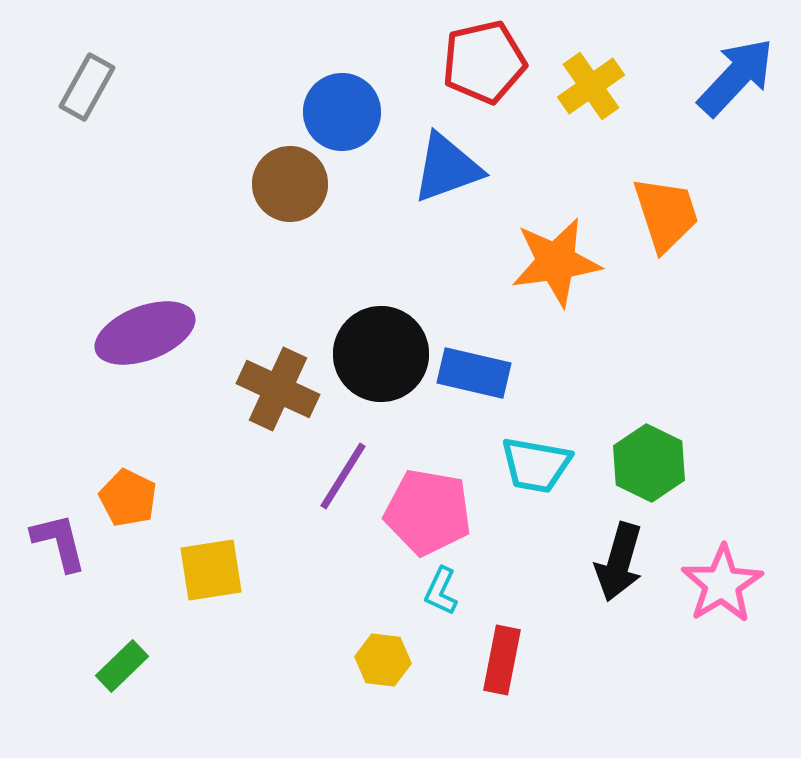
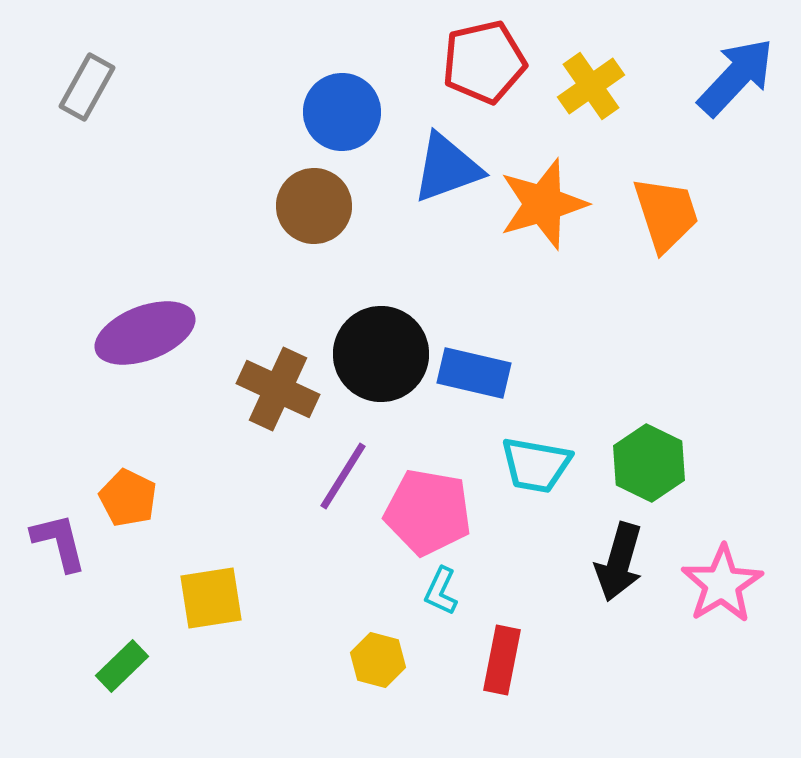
brown circle: moved 24 px right, 22 px down
orange star: moved 13 px left, 58 px up; rotated 8 degrees counterclockwise
yellow square: moved 28 px down
yellow hexagon: moved 5 px left; rotated 8 degrees clockwise
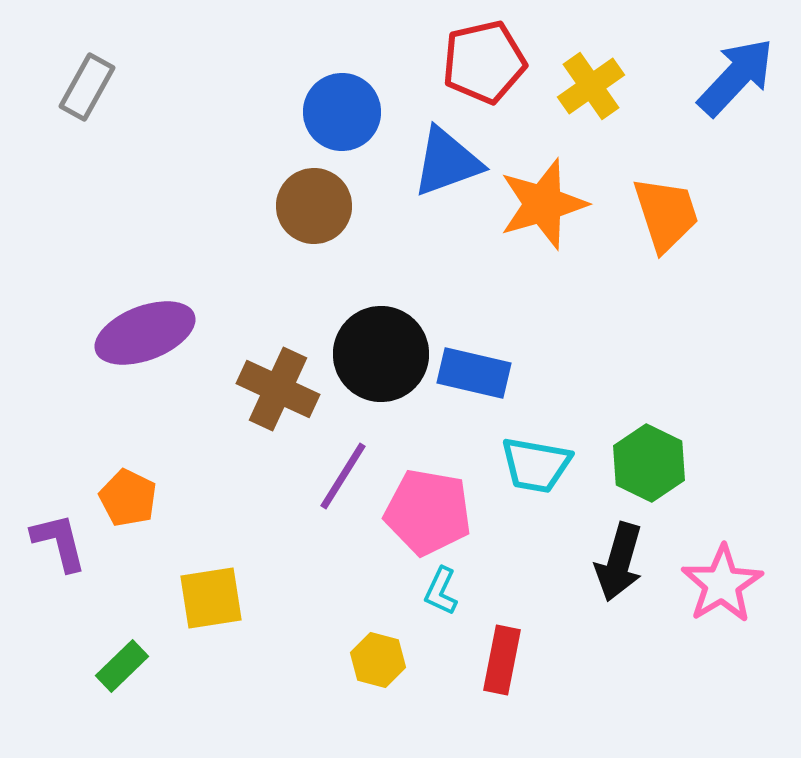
blue triangle: moved 6 px up
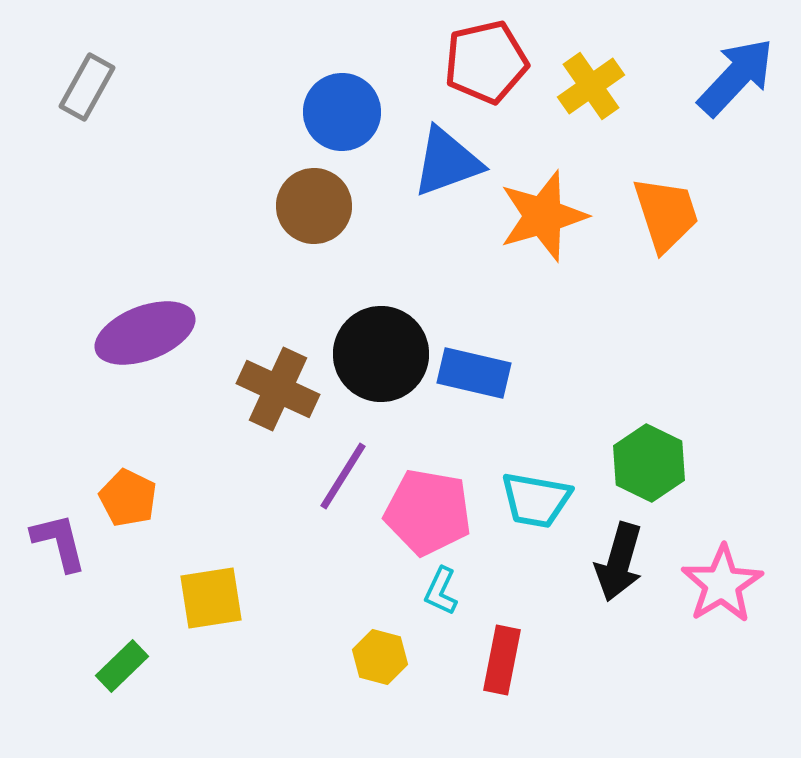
red pentagon: moved 2 px right
orange star: moved 12 px down
cyan trapezoid: moved 35 px down
yellow hexagon: moved 2 px right, 3 px up
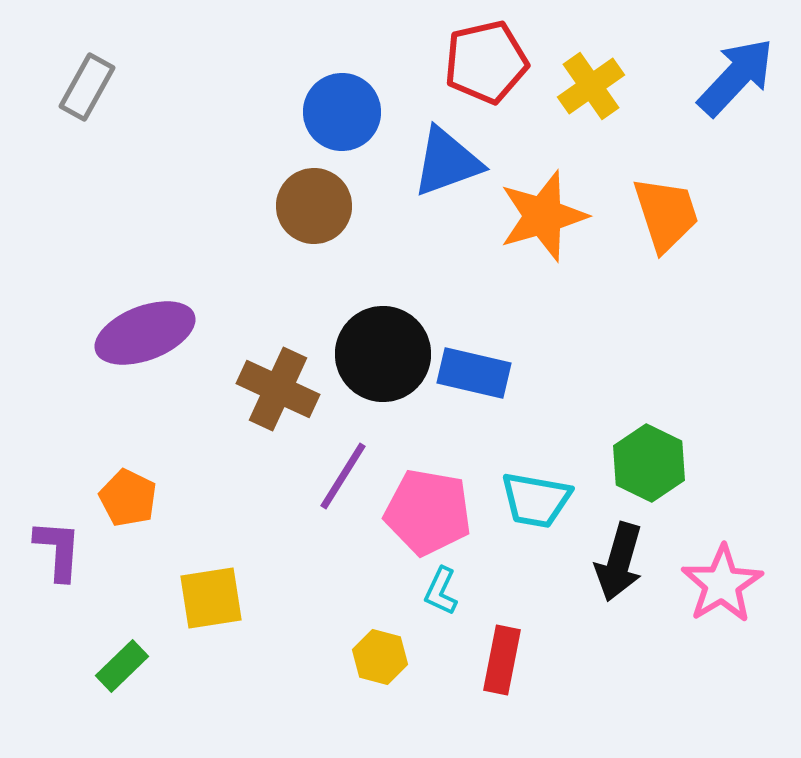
black circle: moved 2 px right
purple L-shape: moved 1 px left, 8 px down; rotated 18 degrees clockwise
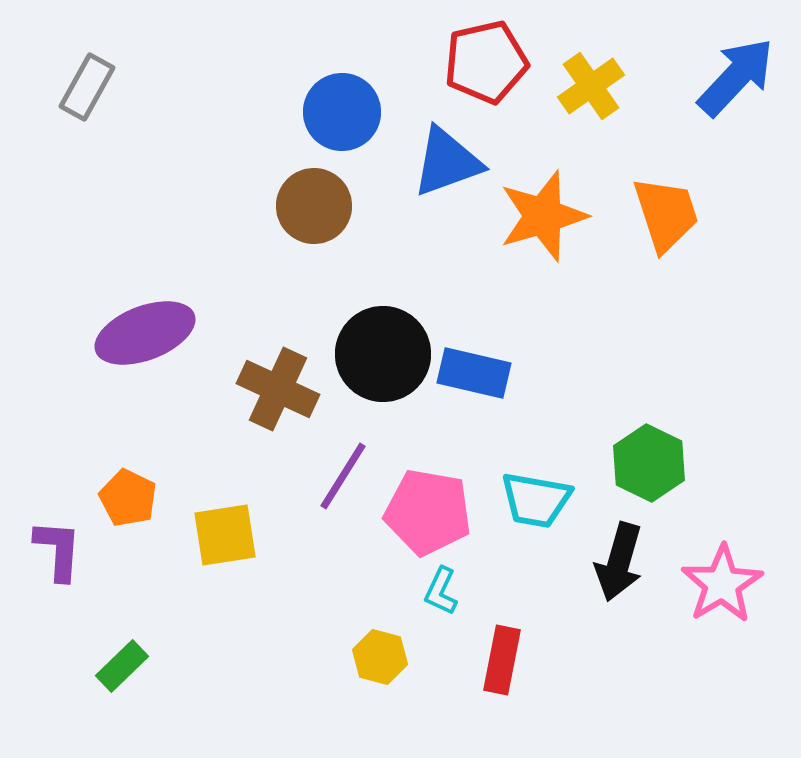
yellow square: moved 14 px right, 63 px up
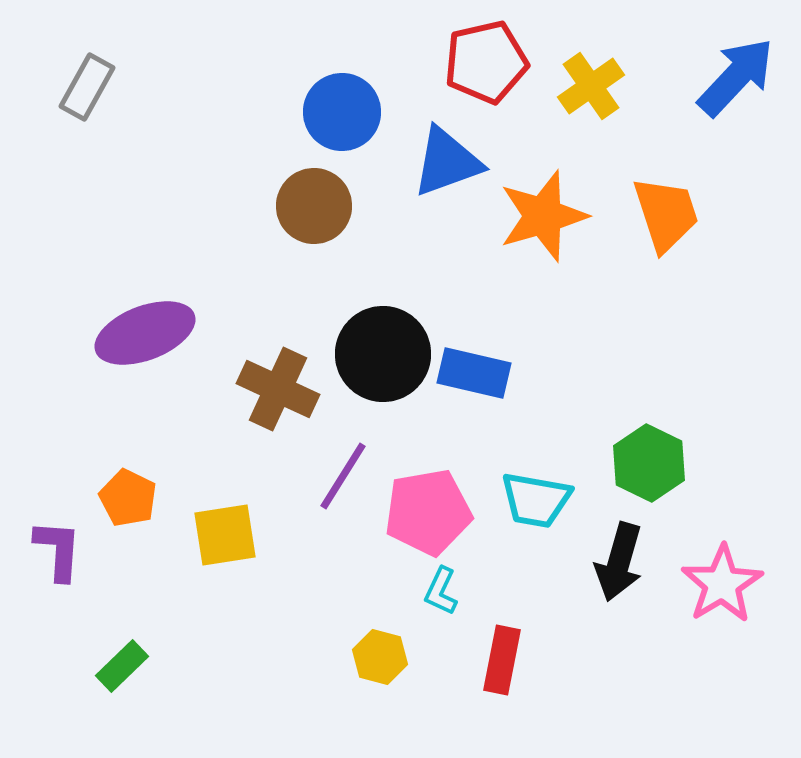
pink pentagon: rotated 20 degrees counterclockwise
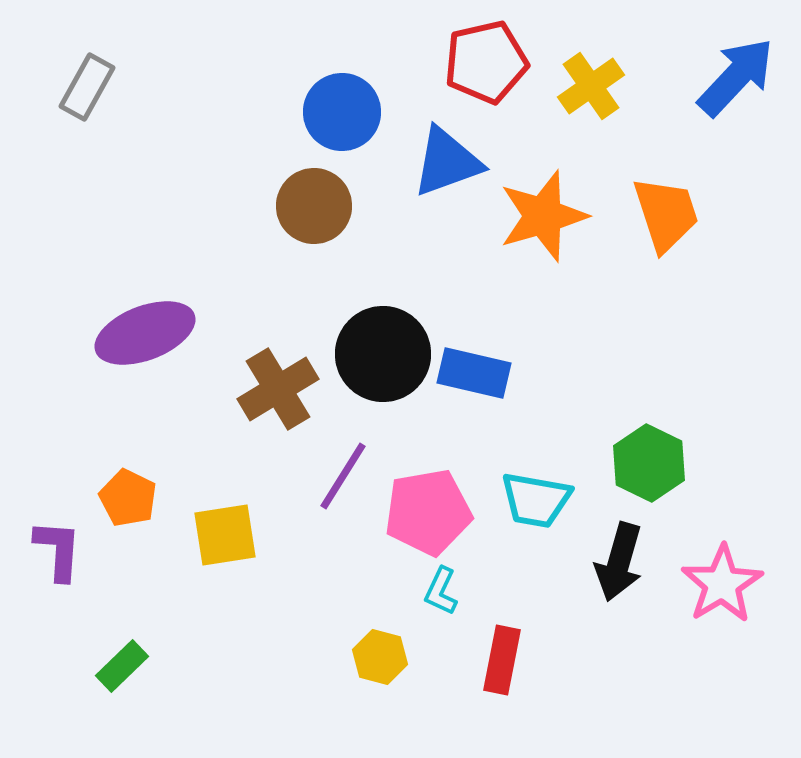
brown cross: rotated 34 degrees clockwise
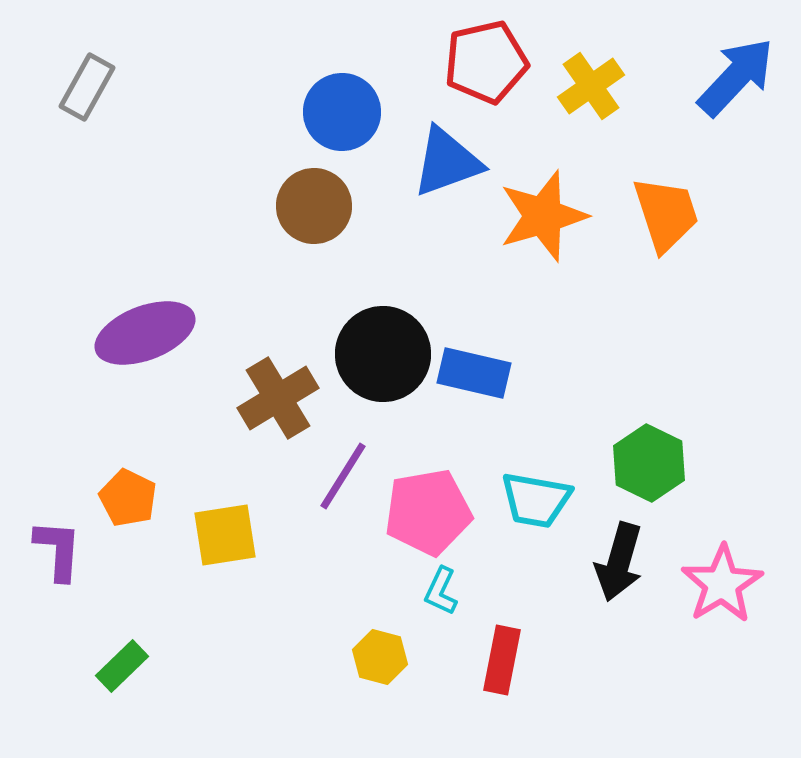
brown cross: moved 9 px down
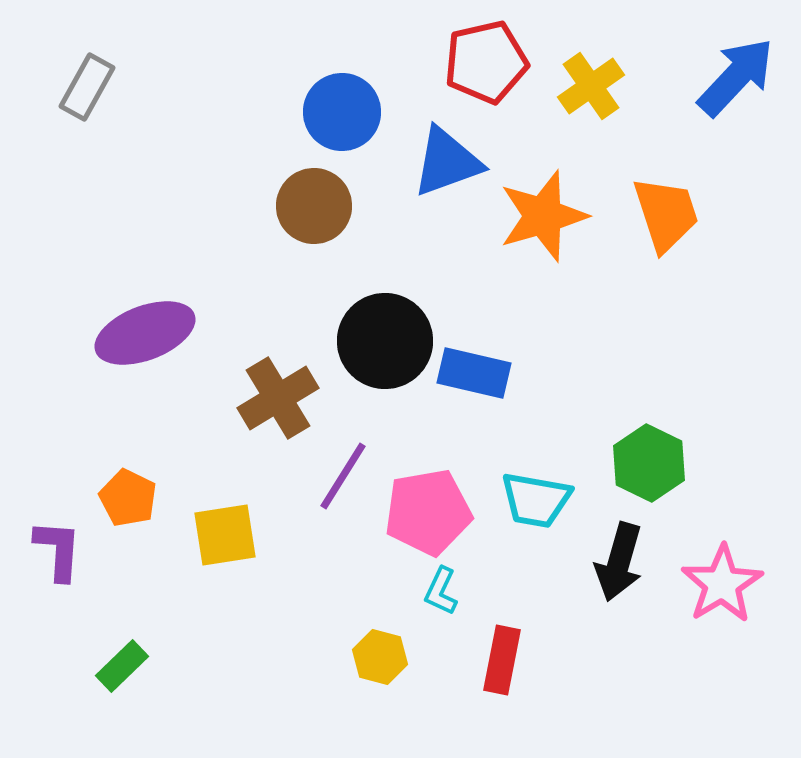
black circle: moved 2 px right, 13 px up
